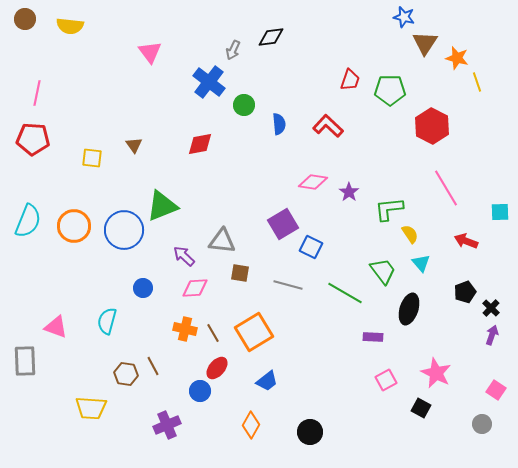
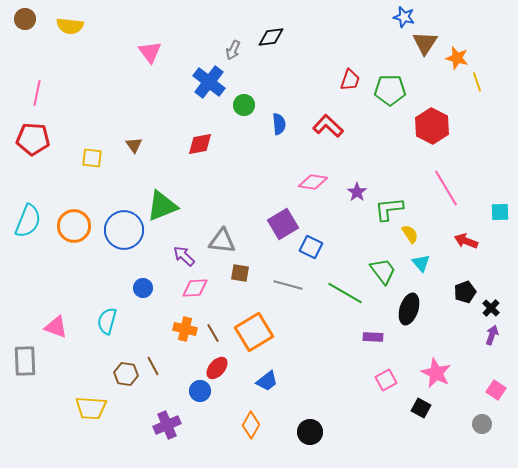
purple star at (349, 192): moved 8 px right
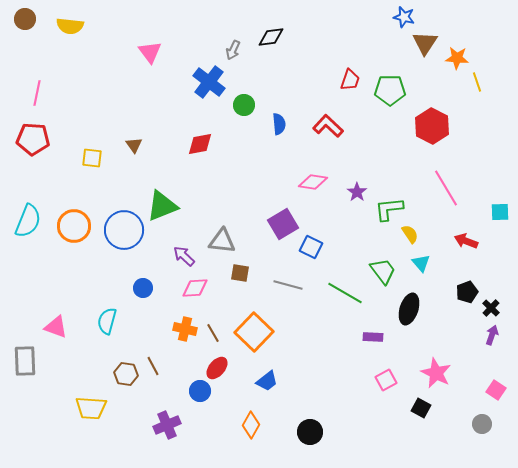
orange star at (457, 58): rotated 10 degrees counterclockwise
black pentagon at (465, 292): moved 2 px right
orange square at (254, 332): rotated 15 degrees counterclockwise
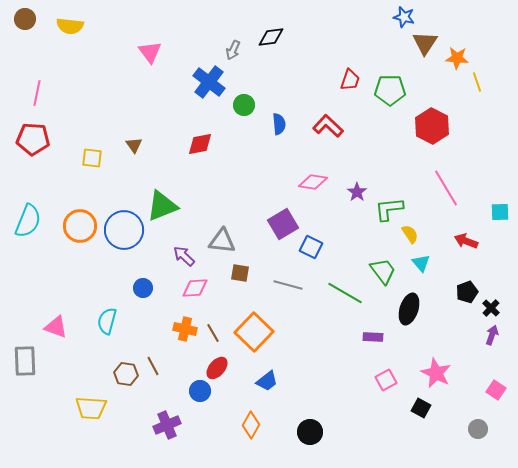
orange circle at (74, 226): moved 6 px right
gray circle at (482, 424): moved 4 px left, 5 px down
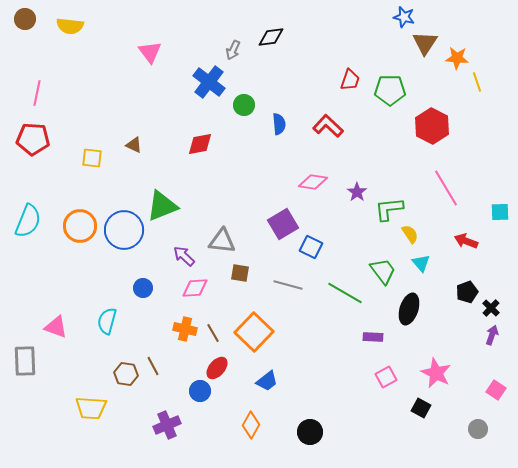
brown triangle at (134, 145): rotated 30 degrees counterclockwise
pink square at (386, 380): moved 3 px up
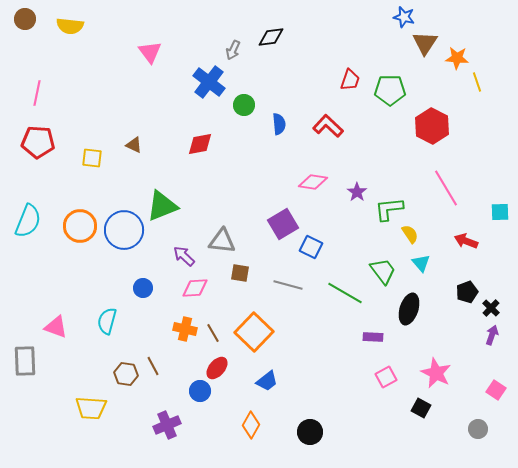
red pentagon at (33, 139): moved 5 px right, 3 px down
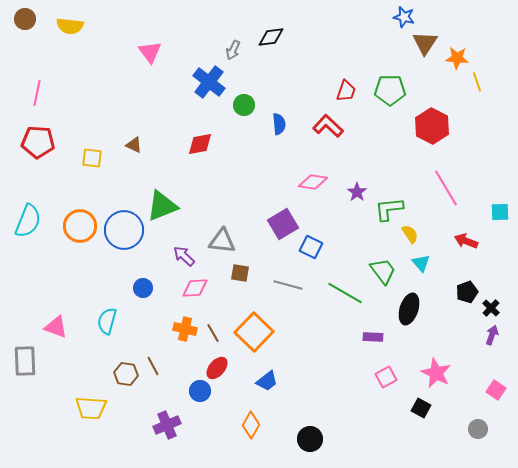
red trapezoid at (350, 80): moved 4 px left, 11 px down
black circle at (310, 432): moved 7 px down
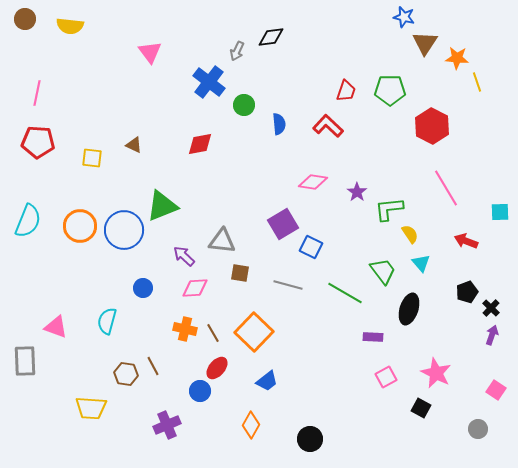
gray arrow at (233, 50): moved 4 px right, 1 px down
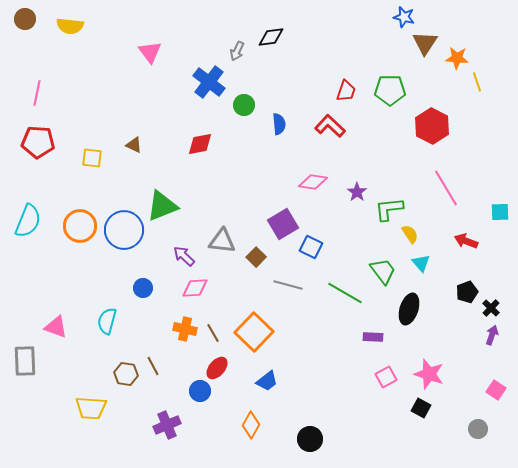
red L-shape at (328, 126): moved 2 px right
brown square at (240, 273): moved 16 px right, 16 px up; rotated 36 degrees clockwise
pink star at (436, 373): moved 7 px left, 1 px down; rotated 8 degrees counterclockwise
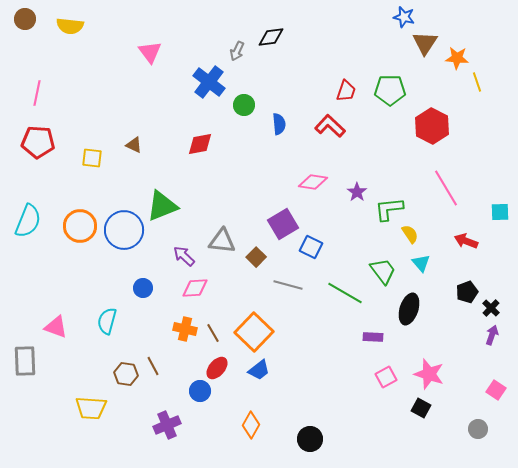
blue trapezoid at (267, 381): moved 8 px left, 11 px up
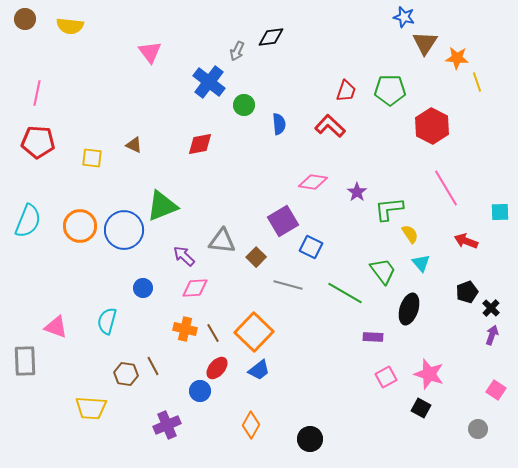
purple square at (283, 224): moved 3 px up
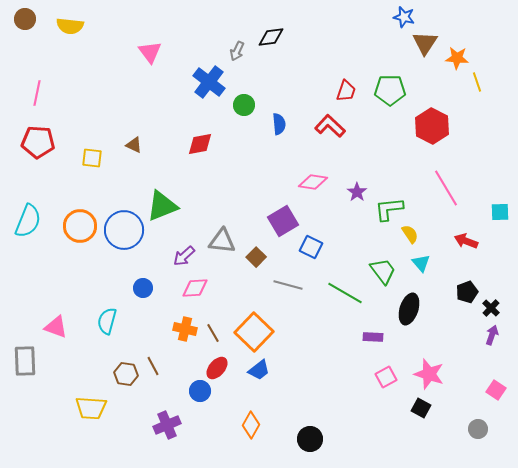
purple arrow at (184, 256): rotated 85 degrees counterclockwise
